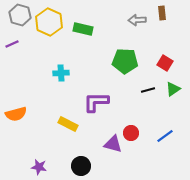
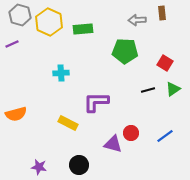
green rectangle: rotated 18 degrees counterclockwise
green pentagon: moved 10 px up
yellow rectangle: moved 1 px up
black circle: moved 2 px left, 1 px up
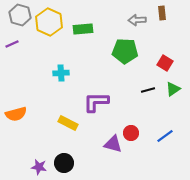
black circle: moved 15 px left, 2 px up
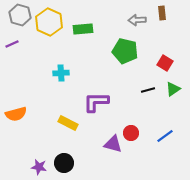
green pentagon: rotated 10 degrees clockwise
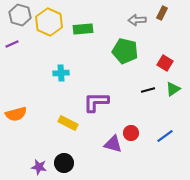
brown rectangle: rotated 32 degrees clockwise
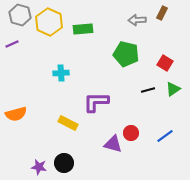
green pentagon: moved 1 px right, 3 px down
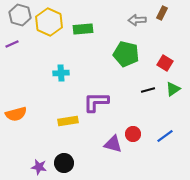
yellow rectangle: moved 2 px up; rotated 36 degrees counterclockwise
red circle: moved 2 px right, 1 px down
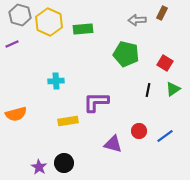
cyan cross: moved 5 px left, 8 px down
black line: rotated 64 degrees counterclockwise
red circle: moved 6 px right, 3 px up
purple star: rotated 21 degrees clockwise
